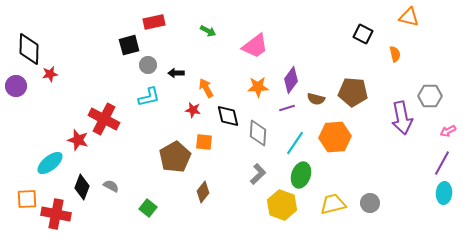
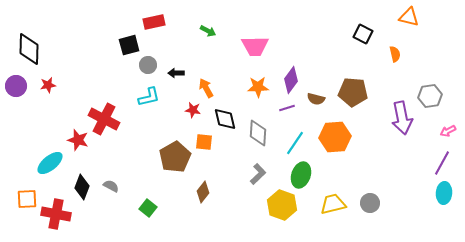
pink trapezoid at (255, 46): rotated 36 degrees clockwise
red star at (50, 74): moved 2 px left, 11 px down
gray hexagon at (430, 96): rotated 10 degrees counterclockwise
black diamond at (228, 116): moved 3 px left, 3 px down
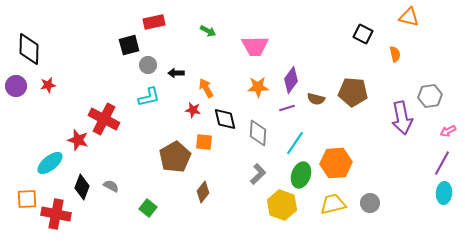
orange hexagon at (335, 137): moved 1 px right, 26 px down
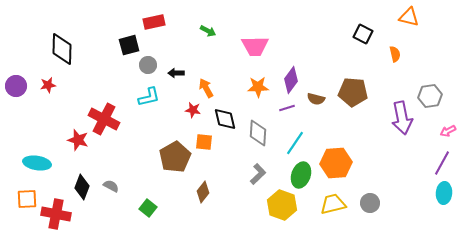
black diamond at (29, 49): moved 33 px right
cyan ellipse at (50, 163): moved 13 px left; rotated 48 degrees clockwise
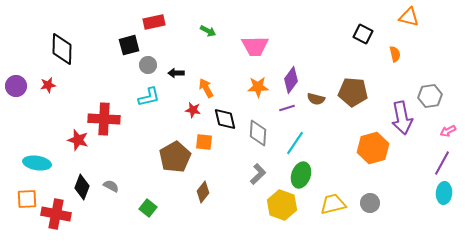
red cross at (104, 119): rotated 24 degrees counterclockwise
orange hexagon at (336, 163): moved 37 px right, 15 px up; rotated 12 degrees counterclockwise
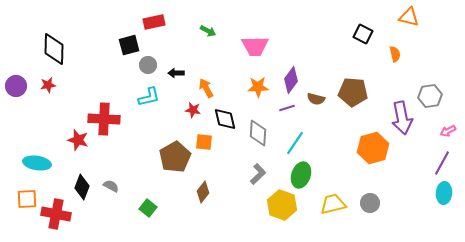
black diamond at (62, 49): moved 8 px left
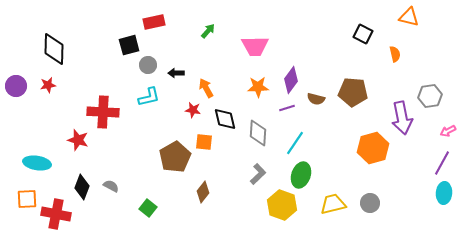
green arrow at (208, 31): rotated 77 degrees counterclockwise
red cross at (104, 119): moved 1 px left, 7 px up
